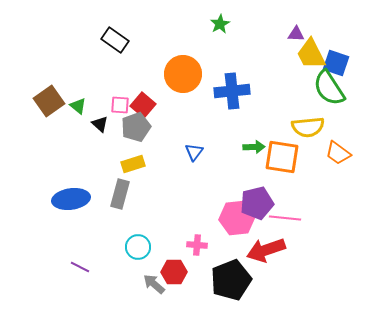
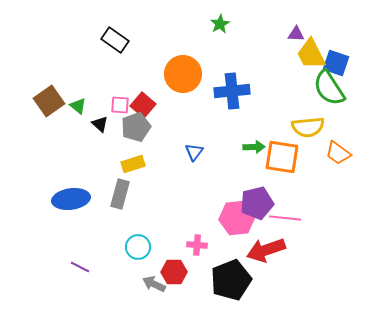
gray arrow: rotated 15 degrees counterclockwise
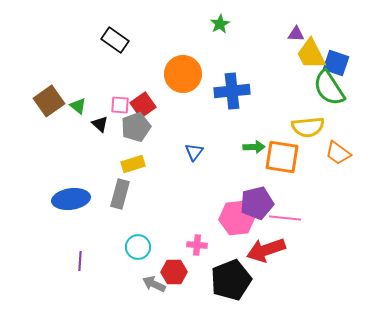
red square: rotated 15 degrees clockwise
purple line: moved 6 px up; rotated 66 degrees clockwise
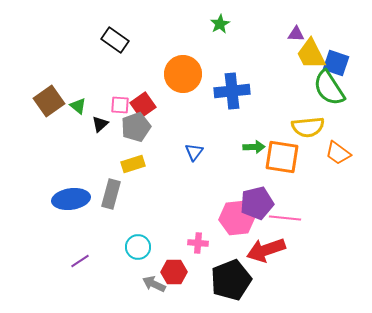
black triangle: rotated 36 degrees clockwise
gray rectangle: moved 9 px left
pink cross: moved 1 px right, 2 px up
purple line: rotated 54 degrees clockwise
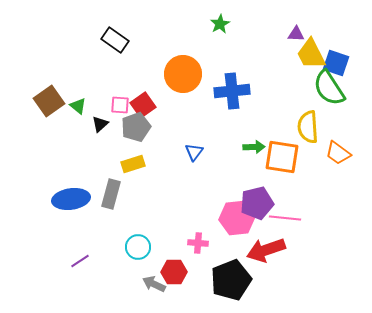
yellow semicircle: rotated 92 degrees clockwise
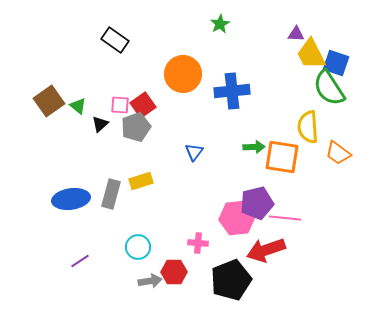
yellow rectangle: moved 8 px right, 17 px down
gray arrow: moved 4 px left, 3 px up; rotated 145 degrees clockwise
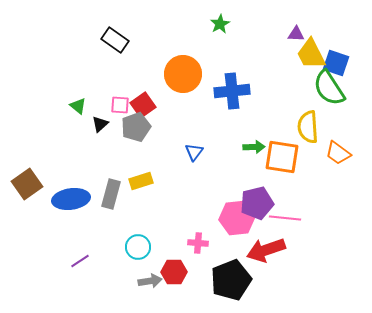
brown square: moved 22 px left, 83 px down
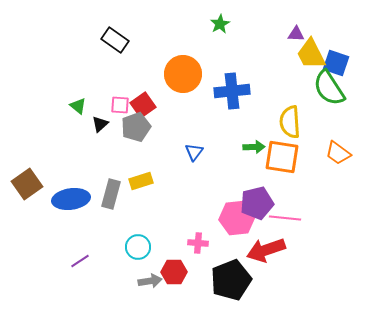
yellow semicircle: moved 18 px left, 5 px up
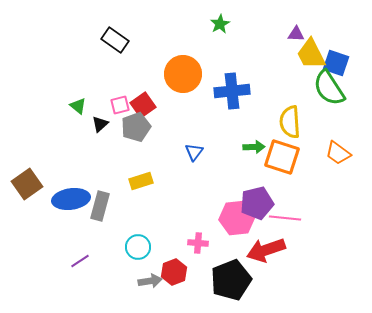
pink square: rotated 18 degrees counterclockwise
orange square: rotated 9 degrees clockwise
gray rectangle: moved 11 px left, 12 px down
red hexagon: rotated 20 degrees counterclockwise
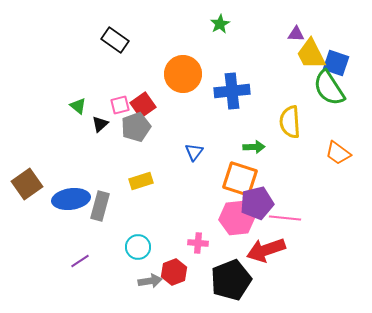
orange square: moved 42 px left, 22 px down
